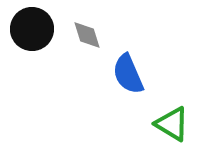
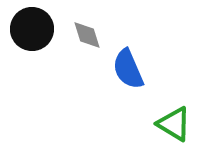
blue semicircle: moved 5 px up
green triangle: moved 2 px right
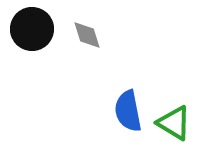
blue semicircle: moved 42 px down; rotated 12 degrees clockwise
green triangle: moved 1 px up
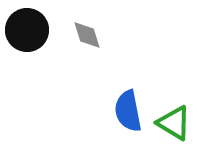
black circle: moved 5 px left, 1 px down
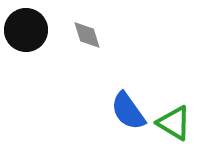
black circle: moved 1 px left
blue semicircle: rotated 24 degrees counterclockwise
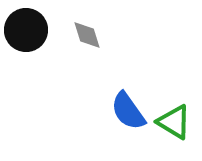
green triangle: moved 1 px up
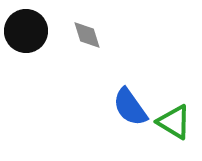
black circle: moved 1 px down
blue semicircle: moved 2 px right, 4 px up
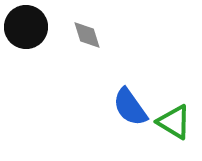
black circle: moved 4 px up
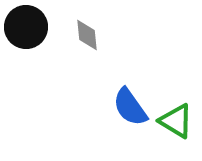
gray diamond: rotated 12 degrees clockwise
green triangle: moved 2 px right, 1 px up
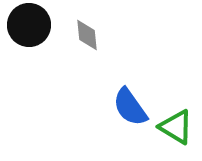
black circle: moved 3 px right, 2 px up
green triangle: moved 6 px down
